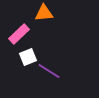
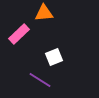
white square: moved 26 px right
purple line: moved 9 px left, 9 px down
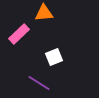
purple line: moved 1 px left, 3 px down
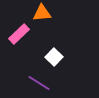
orange triangle: moved 2 px left
white square: rotated 24 degrees counterclockwise
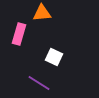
pink rectangle: rotated 30 degrees counterclockwise
white square: rotated 18 degrees counterclockwise
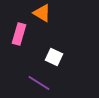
orange triangle: rotated 36 degrees clockwise
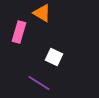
pink rectangle: moved 2 px up
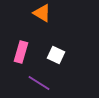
pink rectangle: moved 2 px right, 20 px down
white square: moved 2 px right, 2 px up
